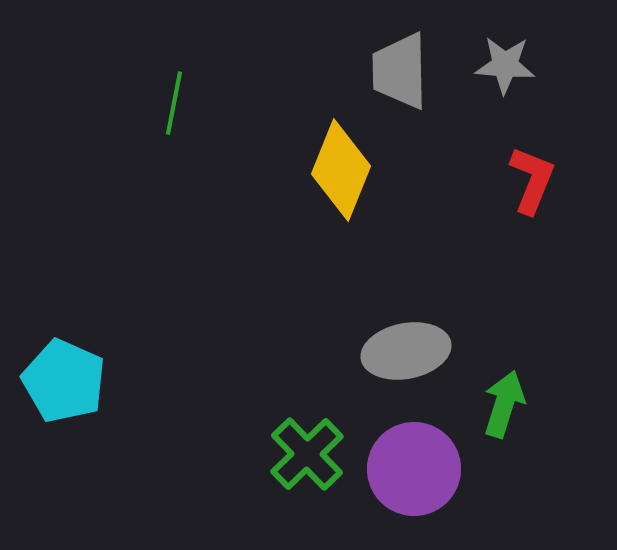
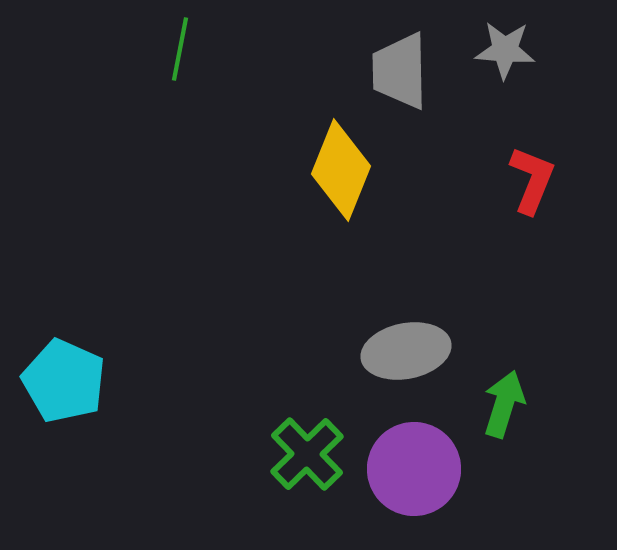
gray star: moved 15 px up
green line: moved 6 px right, 54 px up
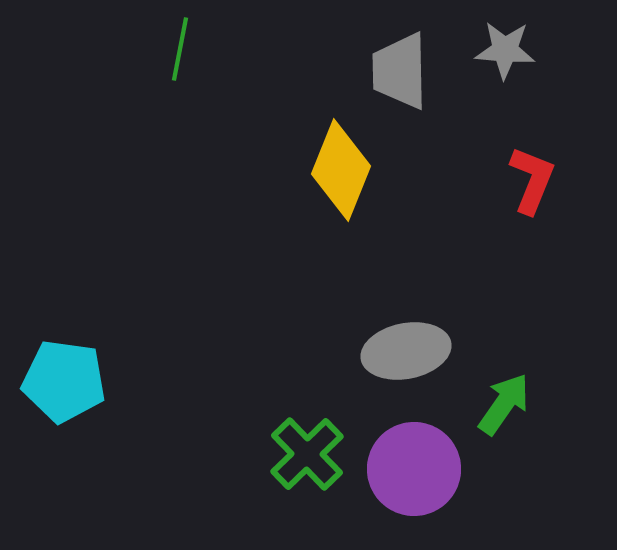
cyan pentagon: rotated 16 degrees counterclockwise
green arrow: rotated 18 degrees clockwise
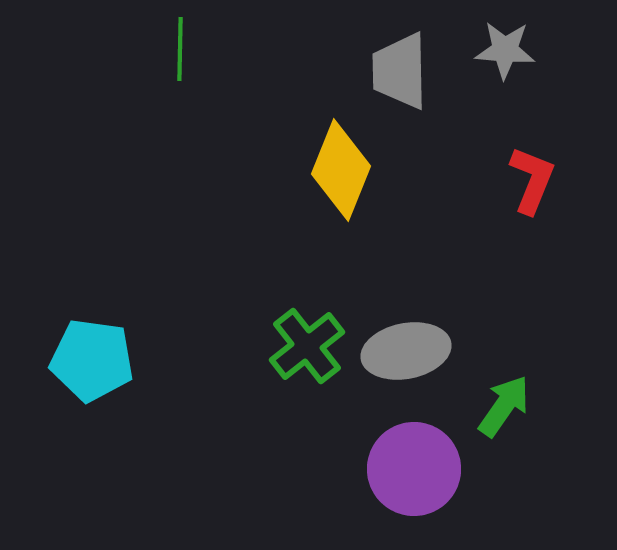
green line: rotated 10 degrees counterclockwise
cyan pentagon: moved 28 px right, 21 px up
green arrow: moved 2 px down
green cross: moved 108 px up; rotated 6 degrees clockwise
